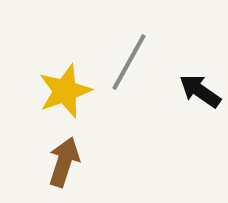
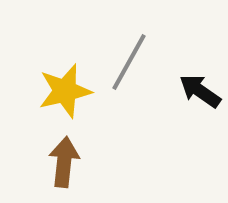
yellow star: rotated 6 degrees clockwise
brown arrow: rotated 12 degrees counterclockwise
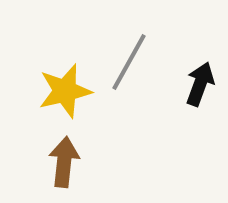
black arrow: moved 7 px up; rotated 75 degrees clockwise
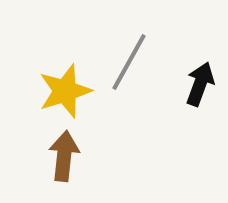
yellow star: rotated 4 degrees counterclockwise
brown arrow: moved 6 px up
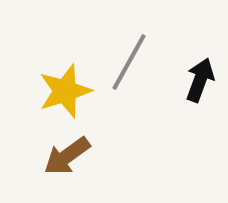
black arrow: moved 4 px up
brown arrow: moved 3 px right; rotated 132 degrees counterclockwise
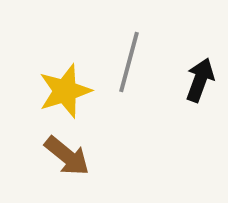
gray line: rotated 14 degrees counterclockwise
brown arrow: rotated 105 degrees counterclockwise
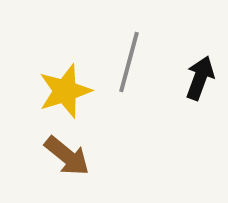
black arrow: moved 2 px up
